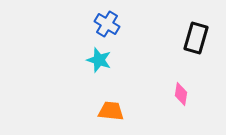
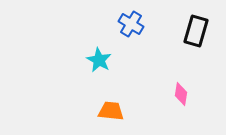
blue cross: moved 24 px right
black rectangle: moved 7 px up
cyan star: rotated 10 degrees clockwise
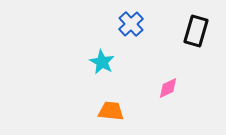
blue cross: rotated 15 degrees clockwise
cyan star: moved 3 px right, 2 px down
pink diamond: moved 13 px left, 6 px up; rotated 55 degrees clockwise
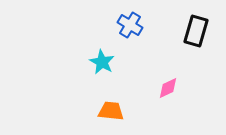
blue cross: moved 1 px left, 1 px down; rotated 15 degrees counterclockwise
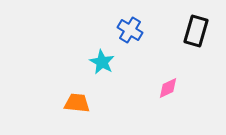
blue cross: moved 5 px down
orange trapezoid: moved 34 px left, 8 px up
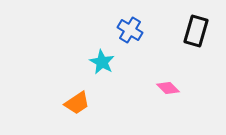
pink diamond: rotated 70 degrees clockwise
orange trapezoid: rotated 140 degrees clockwise
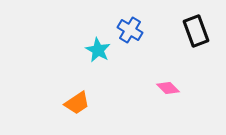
black rectangle: rotated 36 degrees counterclockwise
cyan star: moved 4 px left, 12 px up
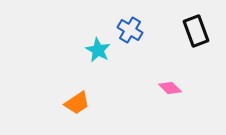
pink diamond: moved 2 px right
